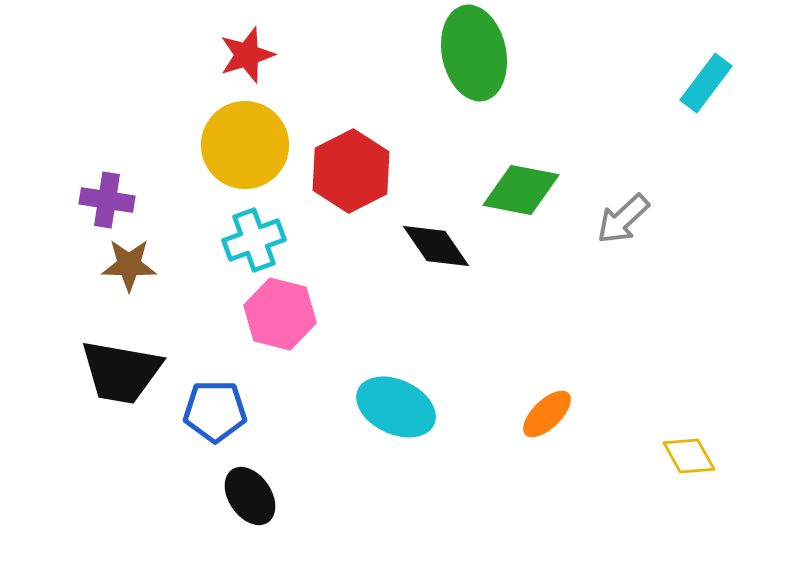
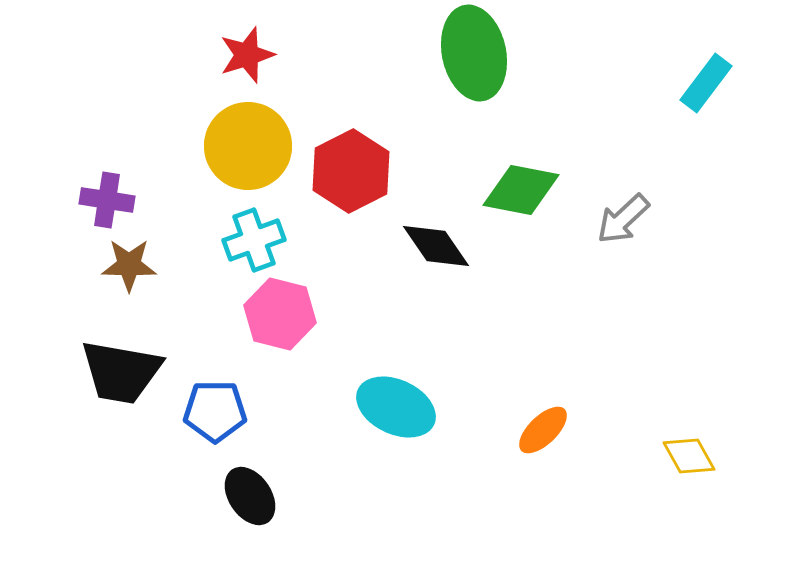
yellow circle: moved 3 px right, 1 px down
orange ellipse: moved 4 px left, 16 px down
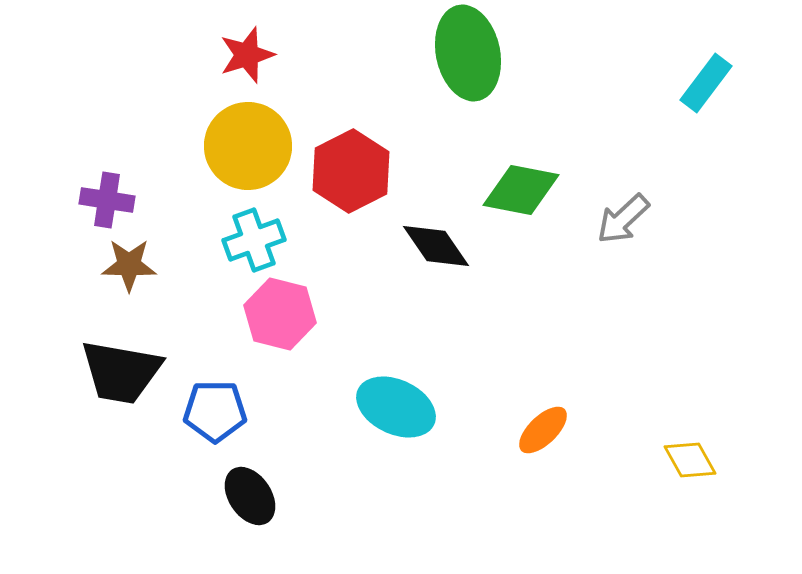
green ellipse: moved 6 px left
yellow diamond: moved 1 px right, 4 px down
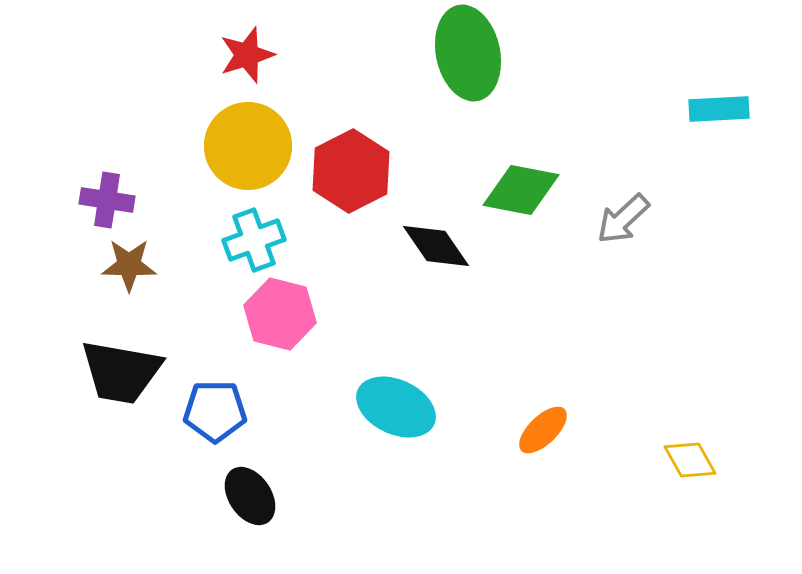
cyan rectangle: moved 13 px right, 26 px down; rotated 50 degrees clockwise
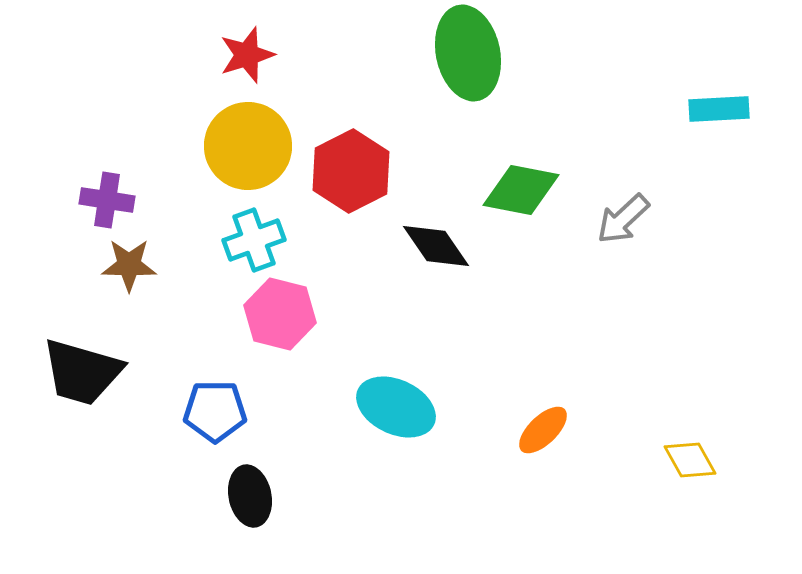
black trapezoid: moved 39 px left; rotated 6 degrees clockwise
black ellipse: rotated 22 degrees clockwise
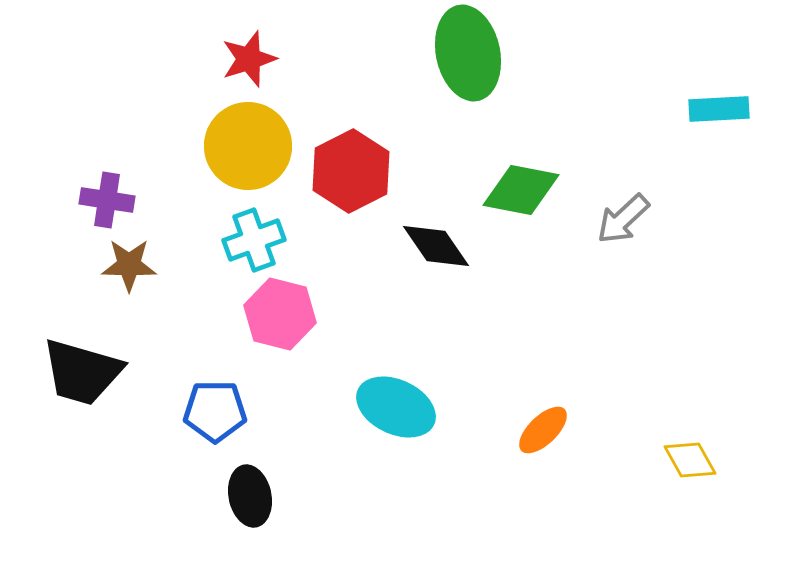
red star: moved 2 px right, 4 px down
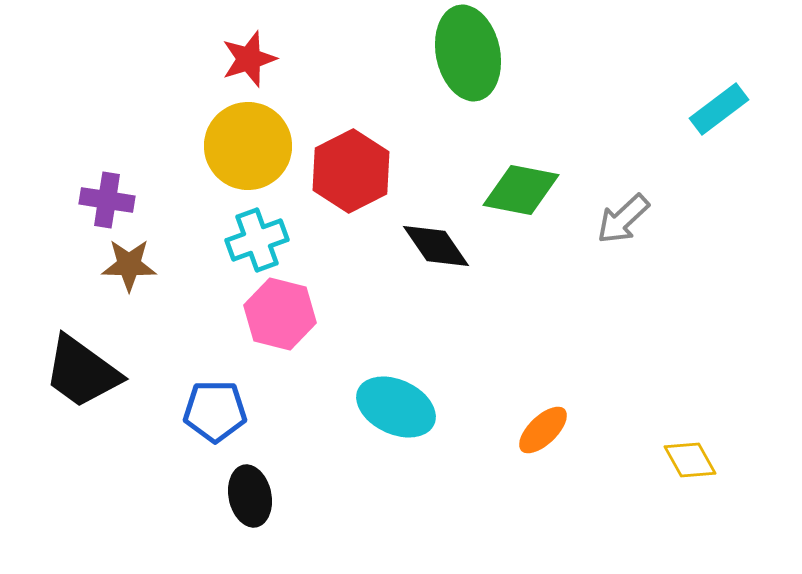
cyan rectangle: rotated 34 degrees counterclockwise
cyan cross: moved 3 px right
black trapezoid: rotated 20 degrees clockwise
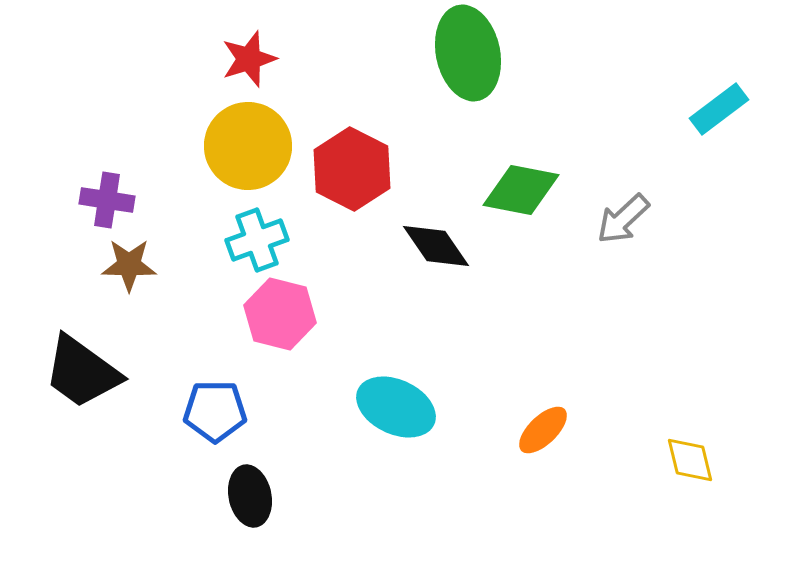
red hexagon: moved 1 px right, 2 px up; rotated 6 degrees counterclockwise
yellow diamond: rotated 16 degrees clockwise
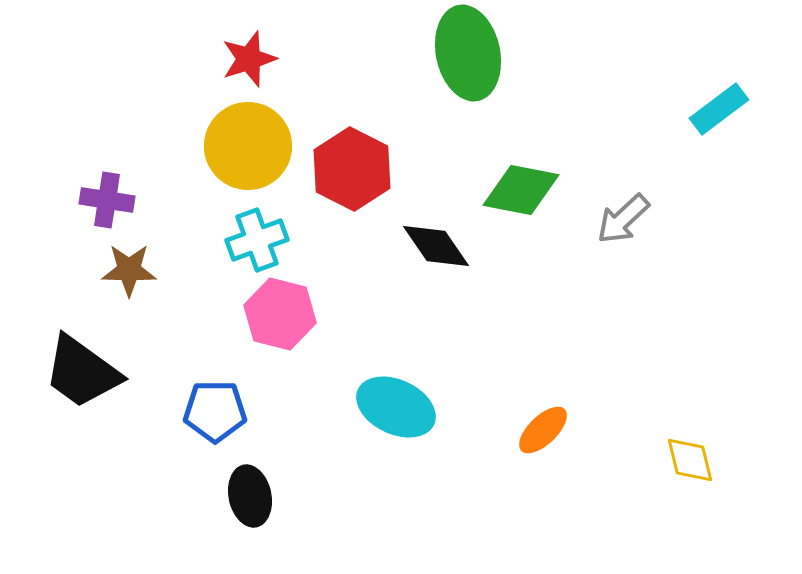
brown star: moved 5 px down
